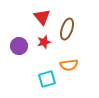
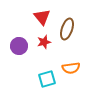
orange semicircle: moved 2 px right, 3 px down
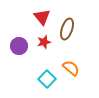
orange semicircle: rotated 132 degrees counterclockwise
cyan square: rotated 30 degrees counterclockwise
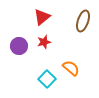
red triangle: rotated 30 degrees clockwise
brown ellipse: moved 16 px right, 8 px up
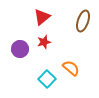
purple circle: moved 1 px right, 3 px down
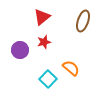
purple circle: moved 1 px down
cyan square: moved 1 px right
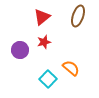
brown ellipse: moved 5 px left, 5 px up
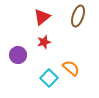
purple circle: moved 2 px left, 5 px down
cyan square: moved 1 px right, 1 px up
